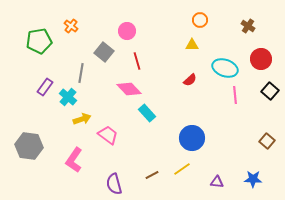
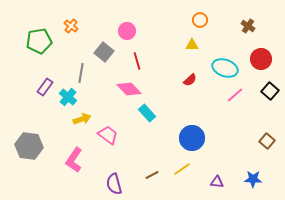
pink line: rotated 54 degrees clockwise
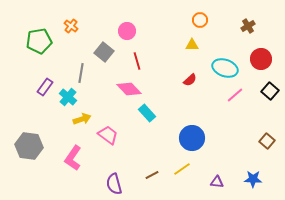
brown cross: rotated 24 degrees clockwise
pink L-shape: moved 1 px left, 2 px up
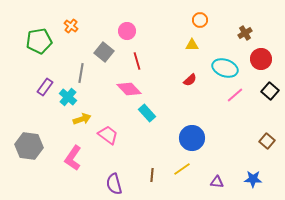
brown cross: moved 3 px left, 7 px down
brown line: rotated 56 degrees counterclockwise
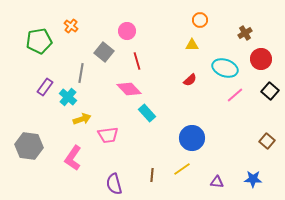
pink trapezoid: rotated 135 degrees clockwise
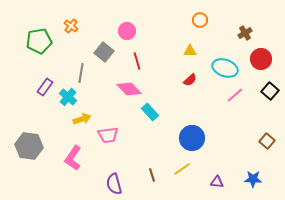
yellow triangle: moved 2 px left, 6 px down
cyan rectangle: moved 3 px right, 1 px up
brown line: rotated 24 degrees counterclockwise
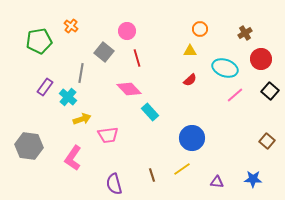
orange circle: moved 9 px down
red line: moved 3 px up
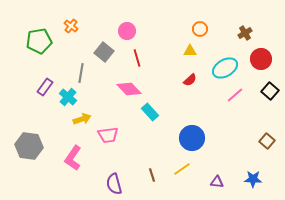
cyan ellipse: rotated 50 degrees counterclockwise
